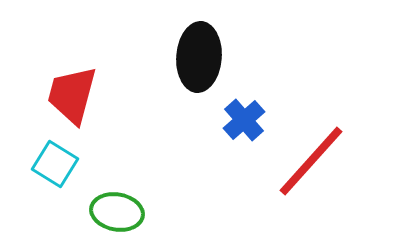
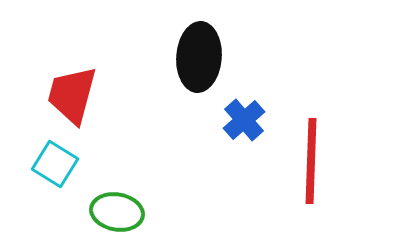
red line: rotated 40 degrees counterclockwise
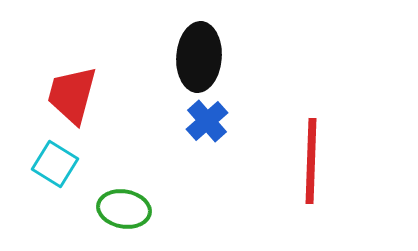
blue cross: moved 37 px left, 1 px down
green ellipse: moved 7 px right, 3 px up
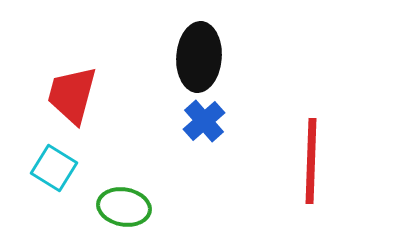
blue cross: moved 3 px left
cyan square: moved 1 px left, 4 px down
green ellipse: moved 2 px up
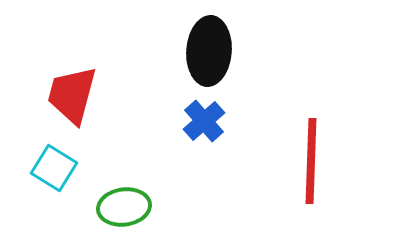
black ellipse: moved 10 px right, 6 px up
green ellipse: rotated 18 degrees counterclockwise
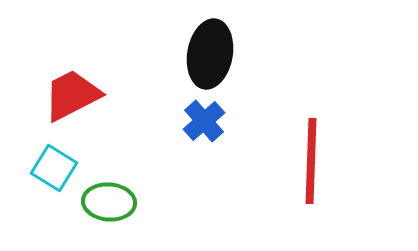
black ellipse: moved 1 px right, 3 px down; rotated 6 degrees clockwise
red trapezoid: rotated 48 degrees clockwise
green ellipse: moved 15 px left, 5 px up; rotated 12 degrees clockwise
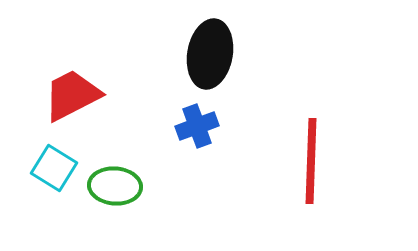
blue cross: moved 7 px left, 5 px down; rotated 21 degrees clockwise
green ellipse: moved 6 px right, 16 px up
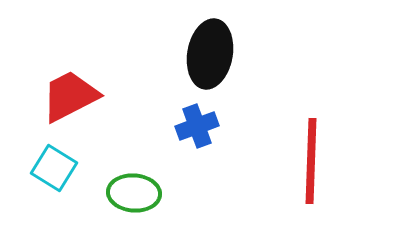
red trapezoid: moved 2 px left, 1 px down
green ellipse: moved 19 px right, 7 px down
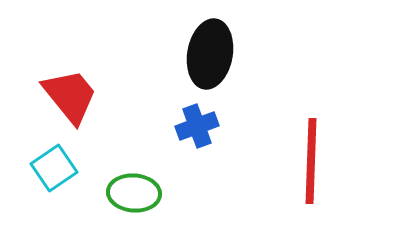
red trapezoid: rotated 78 degrees clockwise
cyan square: rotated 24 degrees clockwise
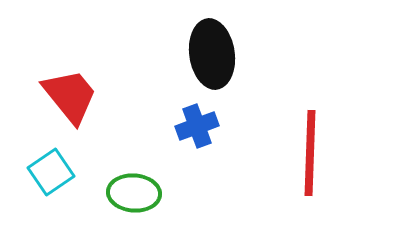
black ellipse: moved 2 px right; rotated 18 degrees counterclockwise
red line: moved 1 px left, 8 px up
cyan square: moved 3 px left, 4 px down
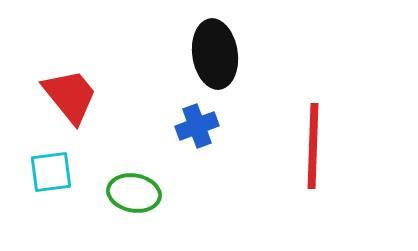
black ellipse: moved 3 px right
red line: moved 3 px right, 7 px up
cyan square: rotated 27 degrees clockwise
green ellipse: rotated 6 degrees clockwise
